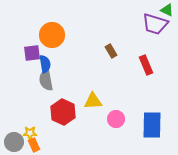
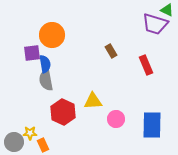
orange rectangle: moved 9 px right
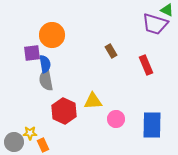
red hexagon: moved 1 px right, 1 px up
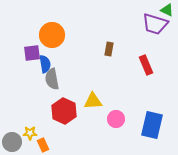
brown rectangle: moved 2 px left, 2 px up; rotated 40 degrees clockwise
gray semicircle: moved 6 px right, 1 px up
blue rectangle: rotated 12 degrees clockwise
gray circle: moved 2 px left
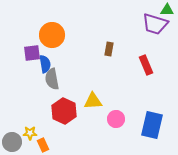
green triangle: rotated 24 degrees counterclockwise
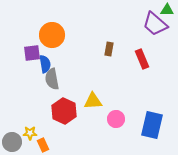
purple trapezoid: rotated 24 degrees clockwise
red rectangle: moved 4 px left, 6 px up
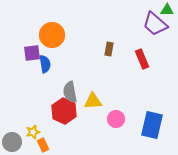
gray semicircle: moved 18 px right, 13 px down
yellow star: moved 3 px right, 1 px up; rotated 16 degrees counterclockwise
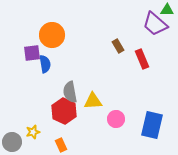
brown rectangle: moved 9 px right, 3 px up; rotated 40 degrees counterclockwise
orange rectangle: moved 18 px right
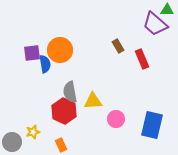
orange circle: moved 8 px right, 15 px down
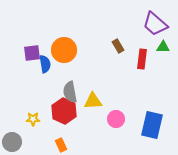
green triangle: moved 4 px left, 37 px down
orange circle: moved 4 px right
red rectangle: rotated 30 degrees clockwise
yellow star: moved 13 px up; rotated 16 degrees clockwise
